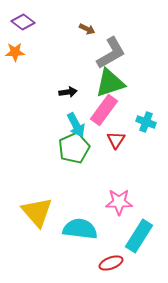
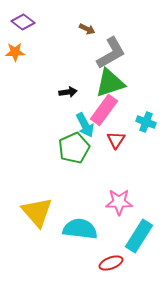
cyan arrow: moved 9 px right
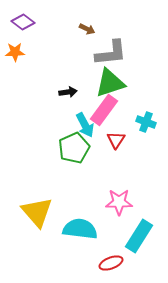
gray L-shape: rotated 24 degrees clockwise
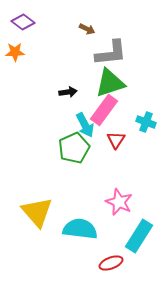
pink star: rotated 24 degrees clockwise
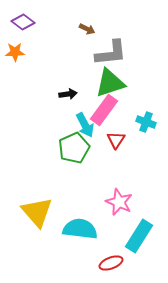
black arrow: moved 2 px down
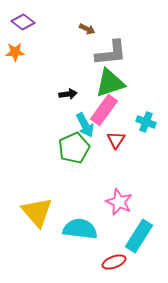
red ellipse: moved 3 px right, 1 px up
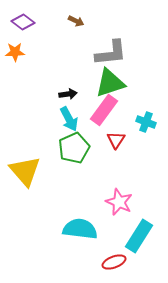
brown arrow: moved 11 px left, 8 px up
cyan arrow: moved 16 px left, 6 px up
yellow triangle: moved 12 px left, 41 px up
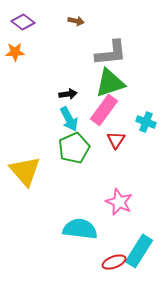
brown arrow: rotated 14 degrees counterclockwise
cyan rectangle: moved 15 px down
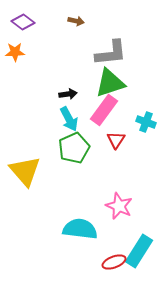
pink star: moved 4 px down
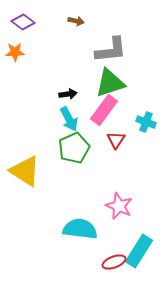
gray L-shape: moved 3 px up
yellow triangle: rotated 16 degrees counterclockwise
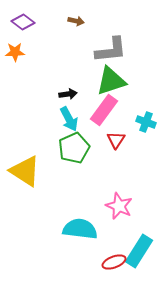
green triangle: moved 1 px right, 2 px up
